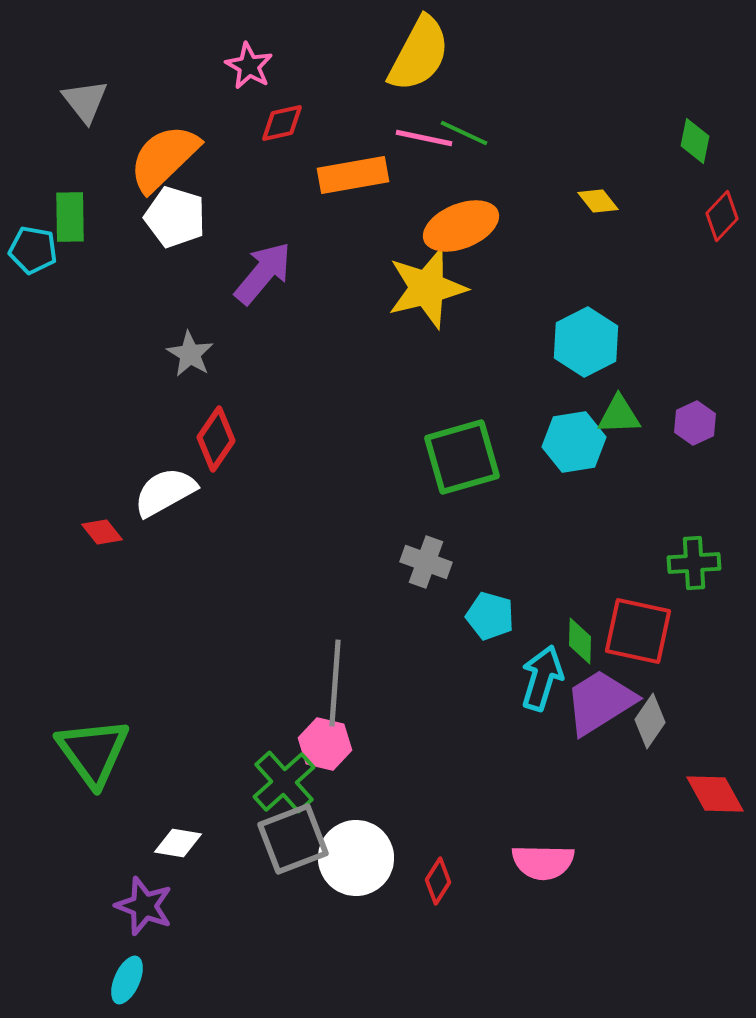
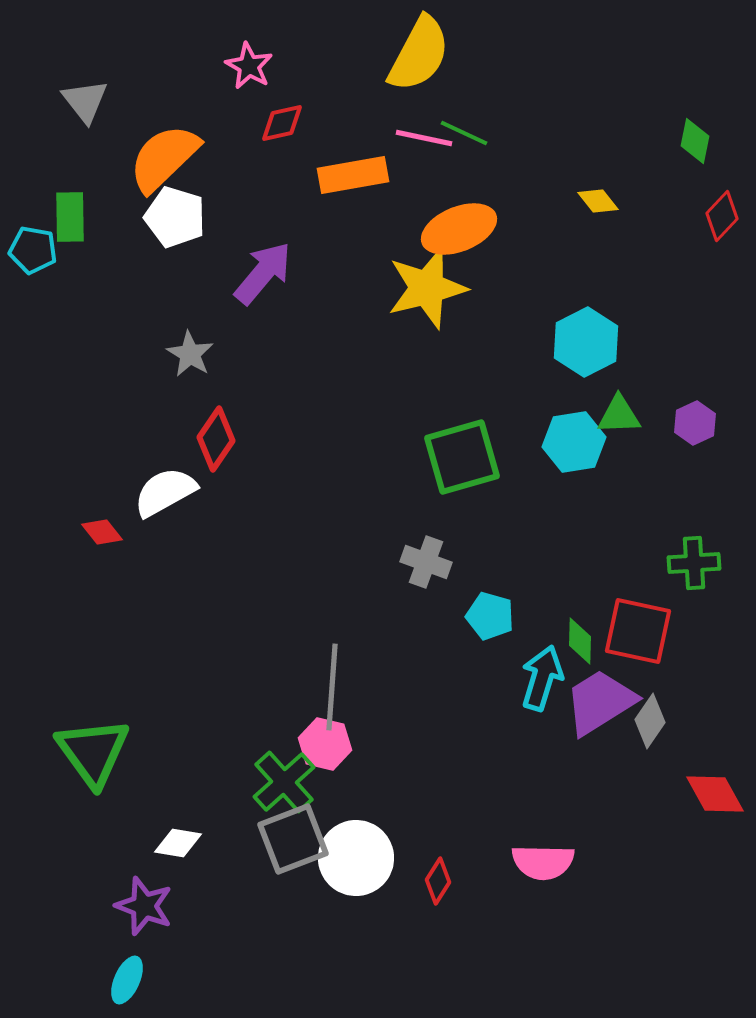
orange ellipse at (461, 226): moved 2 px left, 3 px down
gray line at (335, 683): moved 3 px left, 4 px down
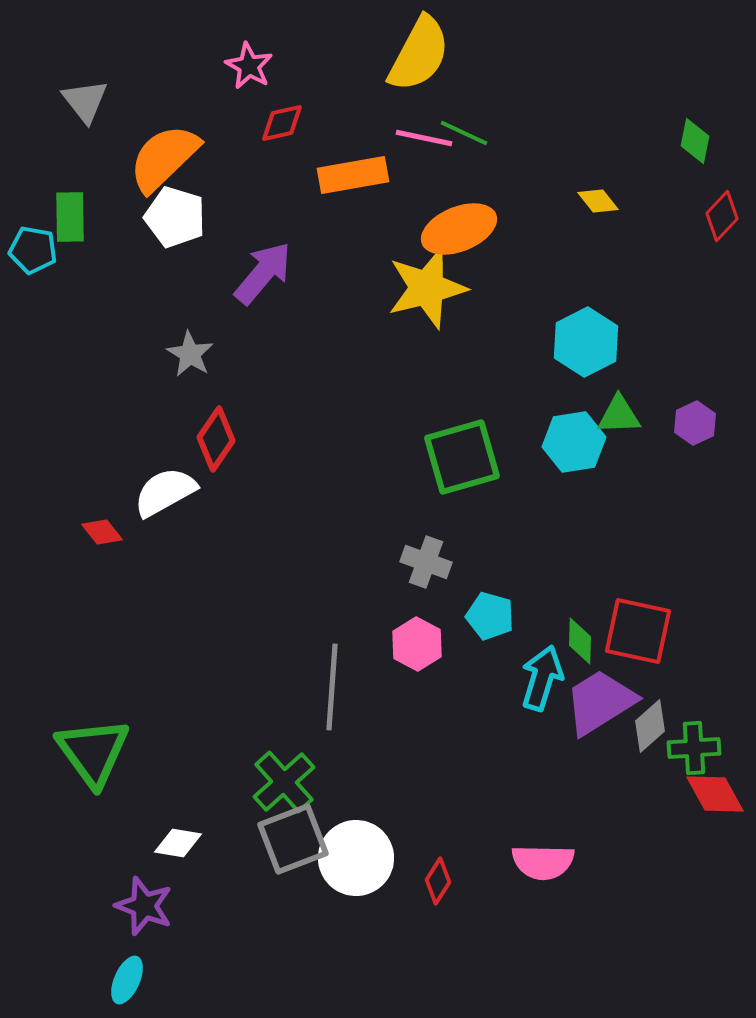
green cross at (694, 563): moved 185 px down
gray diamond at (650, 721): moved 5 px down; rotated 14 degrees clockwise
pink hexagon at (325, 744): moved 92 px right, 100 px up; rotated 15 degrees clockwise
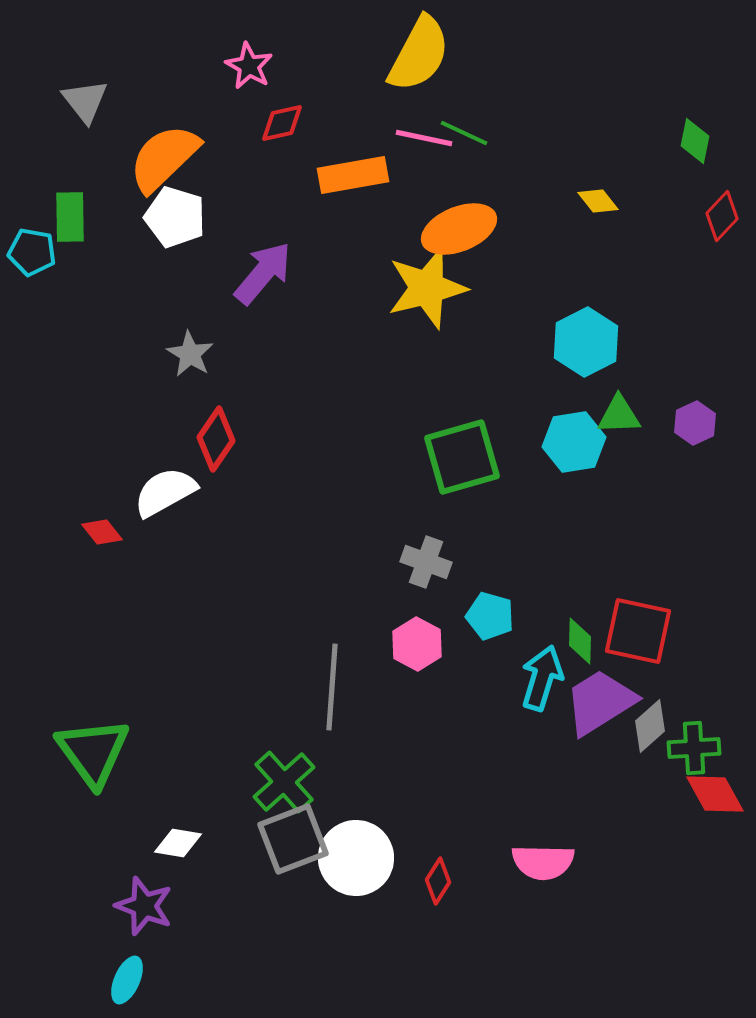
cyan pentagon at (33, 250): moved 1 px left, 2 px down
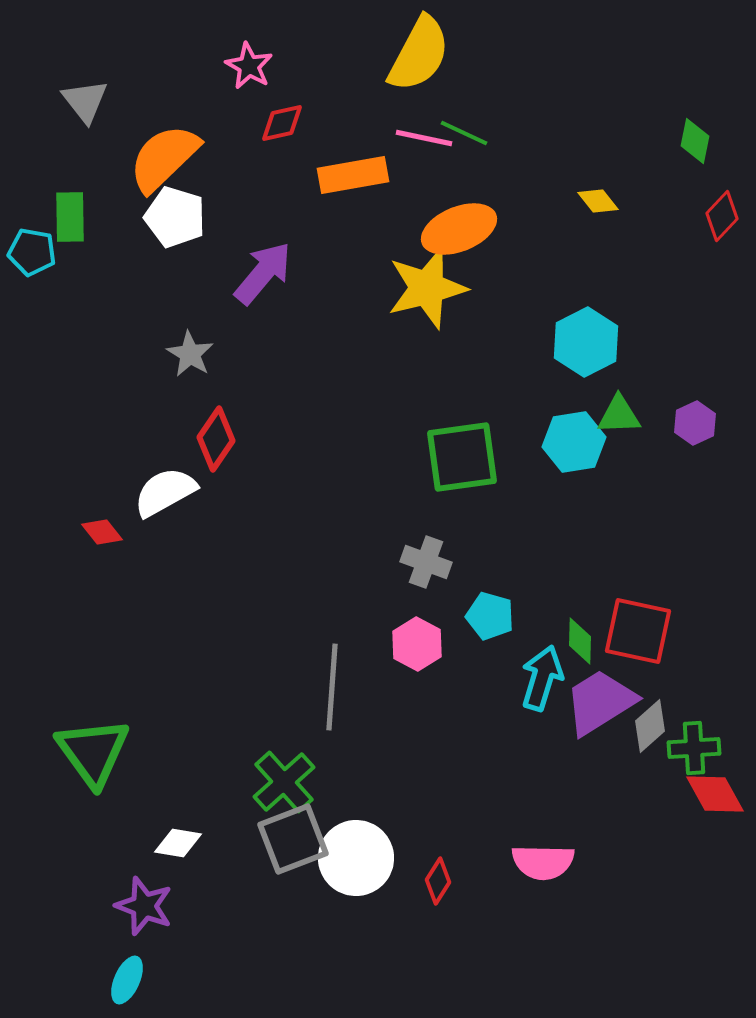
green square at (462, 457): rotated 8 degrees clockwise
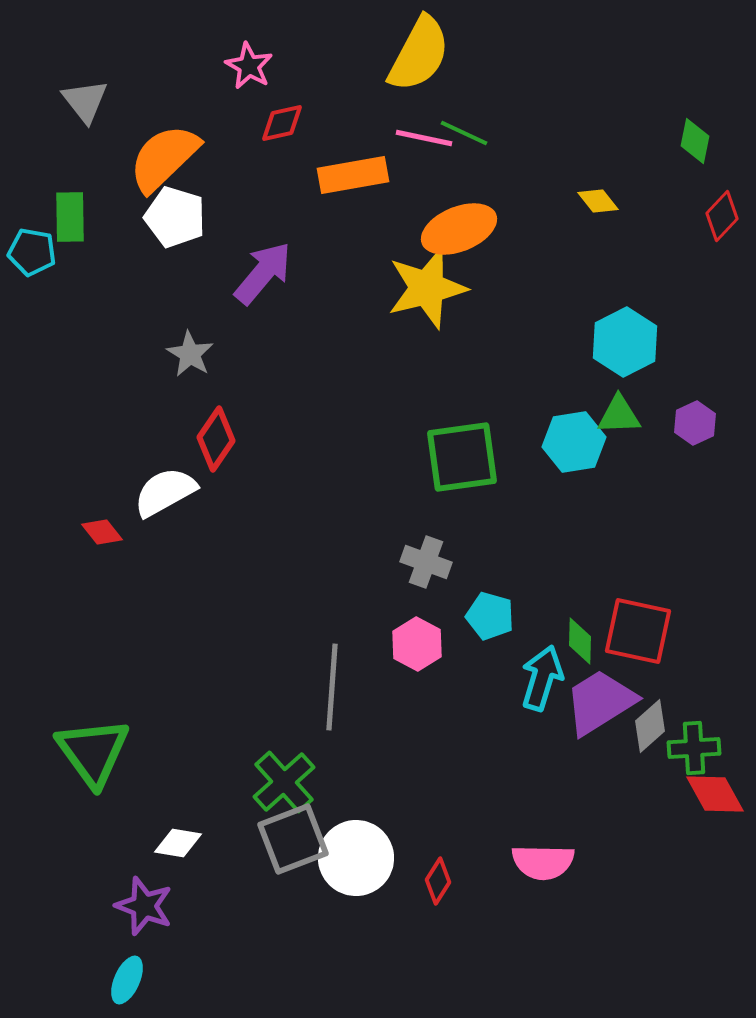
cyan hexagon at (586, 342): moved 39 px right
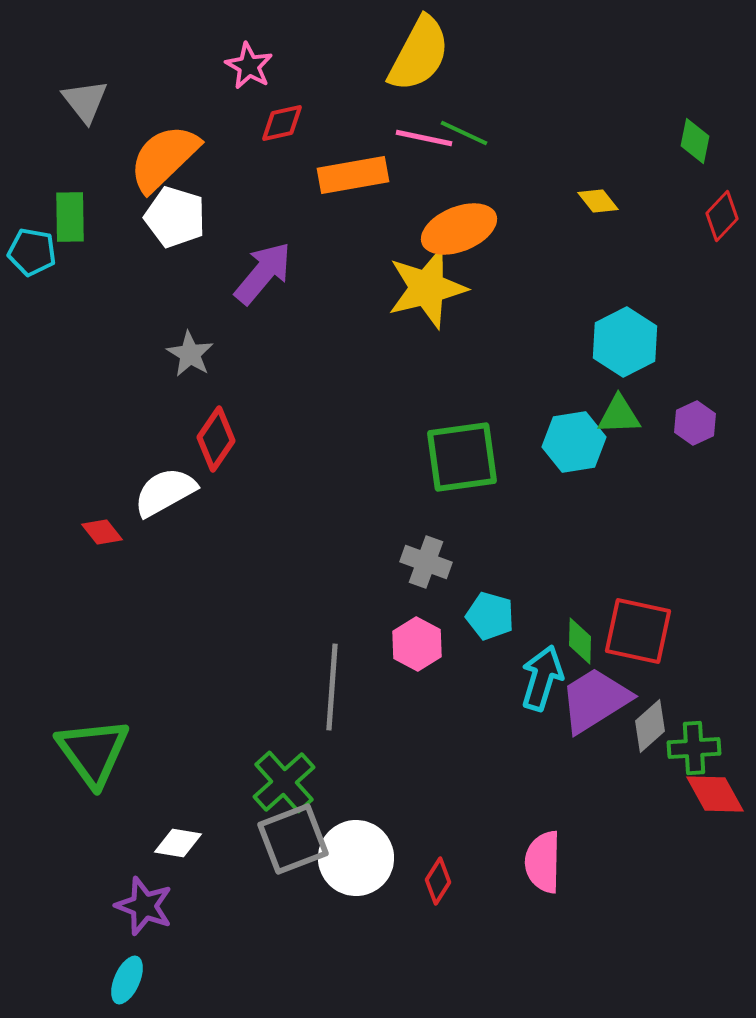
purple trapezoid at (600, 702): moved 5 px left, 2 px up
pink semicircle at (543, 862): rotated 90 degrees clockwise
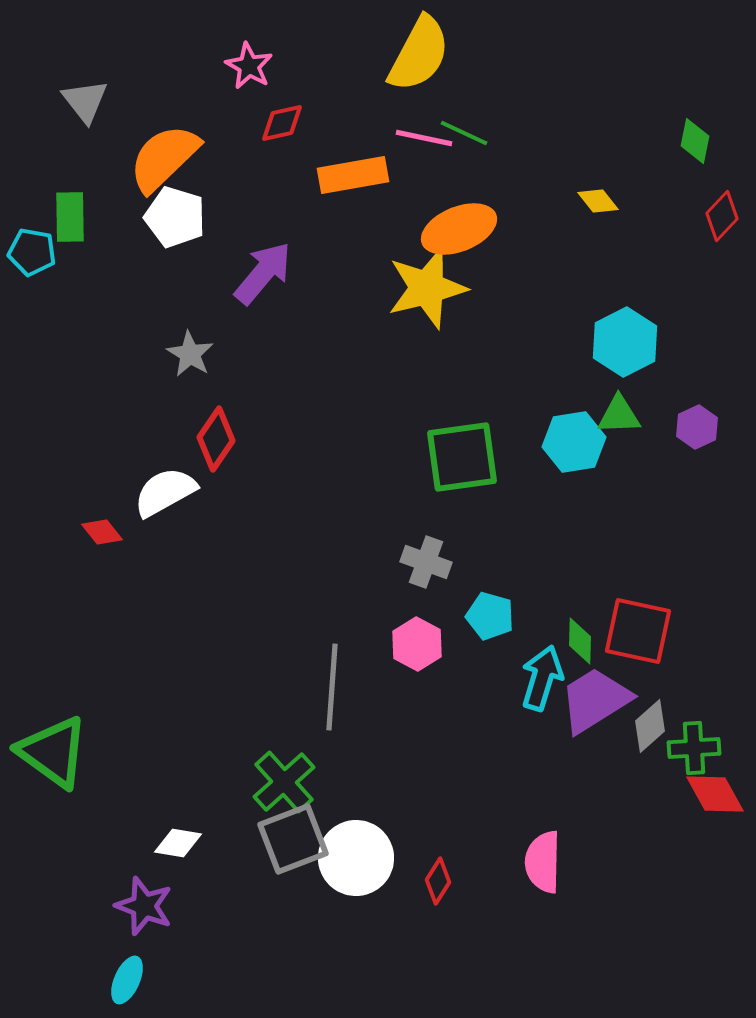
purple hexagon at (695, 423): moved 2 px right, 4 px down
green triangle at (93, 752): moved 40 px left; rotated 18 degrees counterclockwise
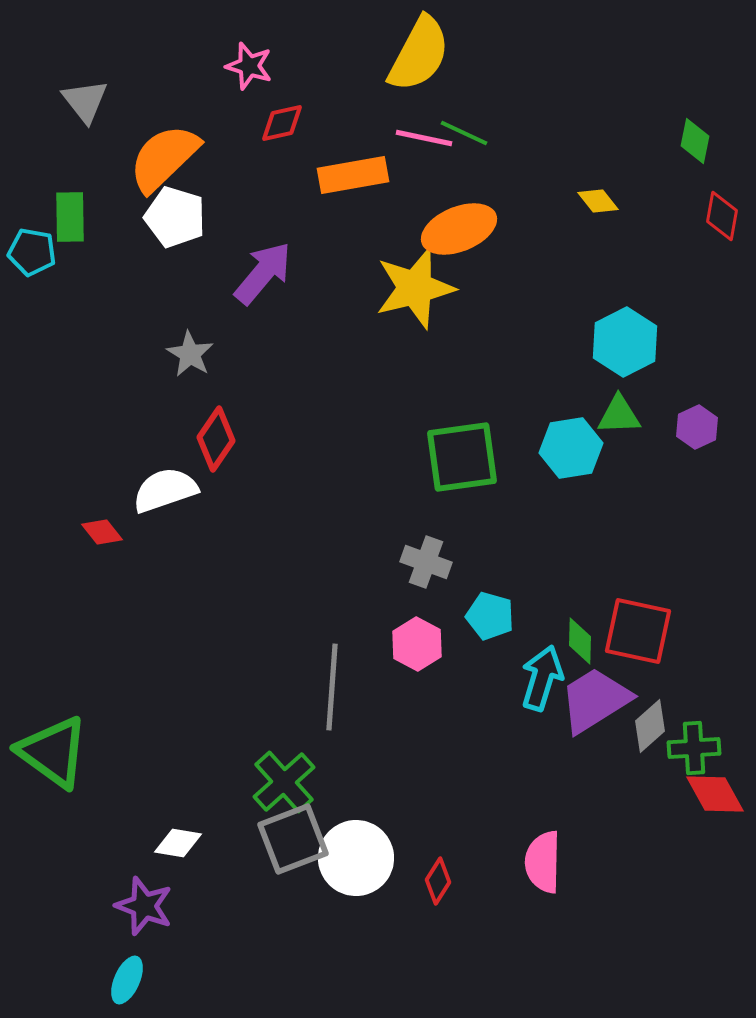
pink star at (249, 66): rotated 12 degrees counterclockwise
red diamond at (722, 216): rotated 33 degrees counterclockwise
yellow star at (427, 288): moved 12 px left
cyan hexagon at (574, 442): moved 3 px left, 6 px down
white semicircle at (165, 492): moved 2 px up; rotated 10 degrees clockwise
